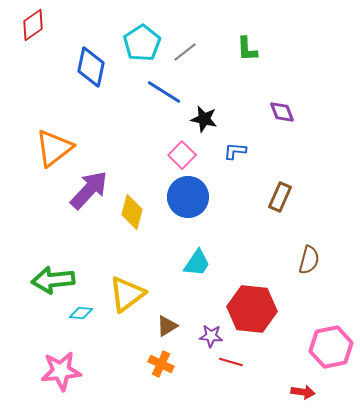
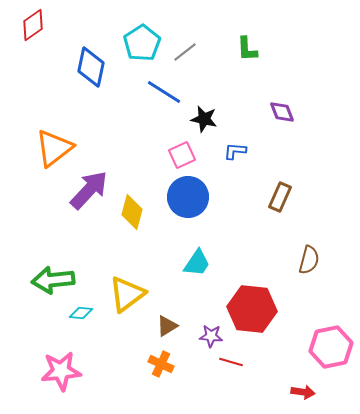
pink square: rotated 20 degrees clockwise
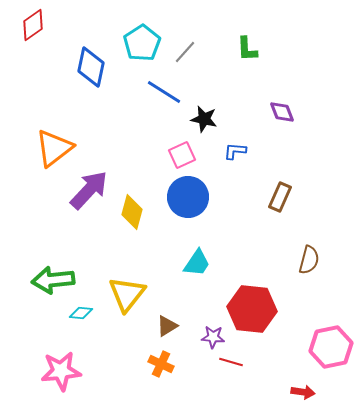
gray line: rotated 10 degrees counterclockwise
yellow triangle: rotated 15 degrees counterclockwise
purple star: moved 2 px right, 1 px down
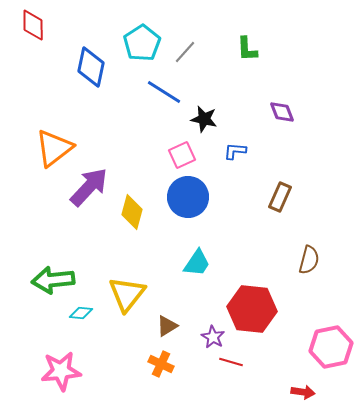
red diamond: rotated 56 degrees counterclockwise
purple arrow: moved 3 px up
purple star: rotated 25 degrees clockwise
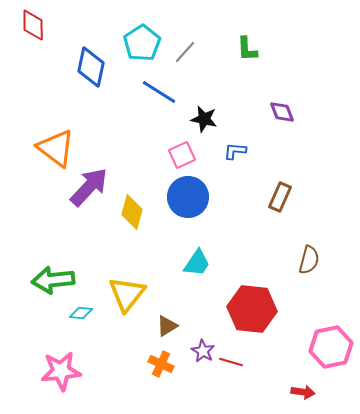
blue line: moved 5 px left
orange triangle: moved 2 px right; rotated 45 degrees counterclockwise
purple star: moved 10 px left, 14 px down
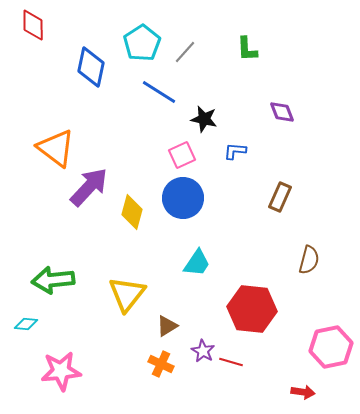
blue circle: moved 5 px left, 1 px down
cyan diamond: moved 55 px left, 11 px down
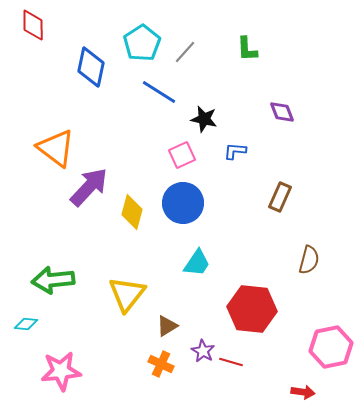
blue circle: moved 5 px down
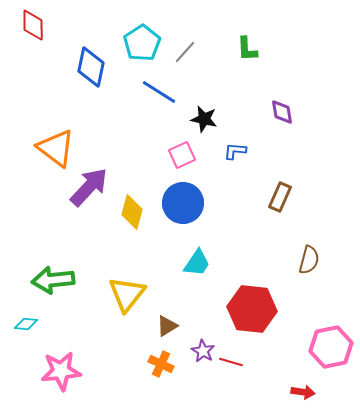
purple diamond: rotated 12 degrees clockwise
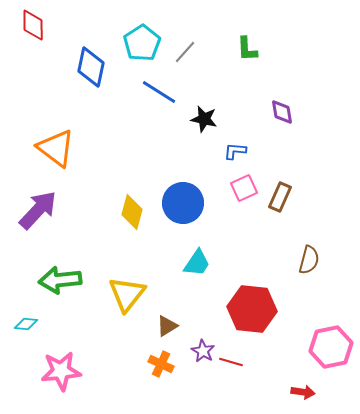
pink square: moved 62 px right, 33 px down
purple arrow: moved 51 px left, 23 px down
green arrow: moved 7 px right
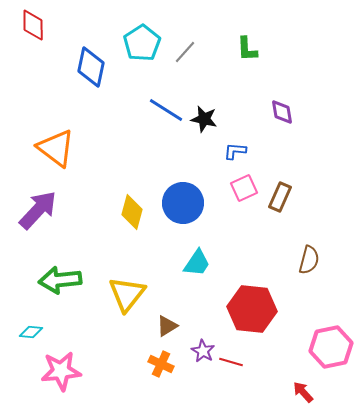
blue line: moved 7 px right, 18 px down
cyan diamond: moved 5 px right, 8 px down
red arrow: rotated 140 degrees counterclockwise
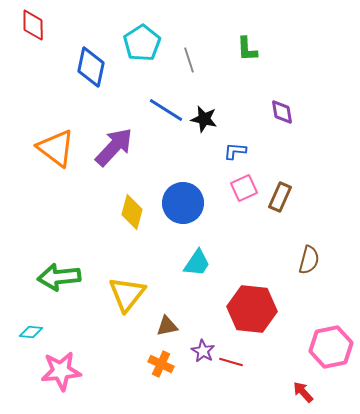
gray line: moved 4 px right, 8 px down; rotated 60 degrees counterclockwise
purple arrow: moved 76 px right, 63 px up
green arrow: moved 1 px left, 3 px up
brown triangle: rotated 20 degrees clockwise
